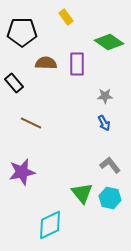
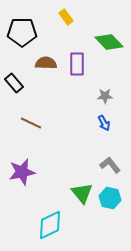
green diamond: rotated 12 degrees clockwise
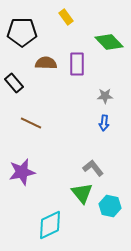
blue arrow: rotated 35 degrees clockwise
gray L-shape: moved 17 px left, 3 px down
cyan hexagon: moved 8 px down
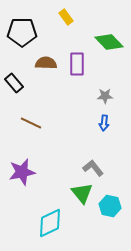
cyan diamond: moved 2 px up
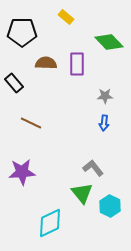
yellow rectangle: rotated 14 degrees counterclockwise
purple star: rotated 8 degrees clockwise
cyan hexagon: rotated 15 degrees clockwise
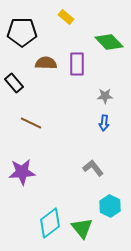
green triangle: moved 35 px down
cyan diamond: rotated 12 degrees counterclockwise
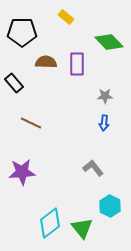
brown semicircle: moved 1 px up
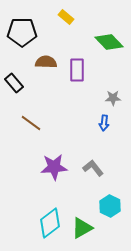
purple rectangle: moved 6 px down
gray star: moved 8 px right, 2 px down
brown line: rotated 10 degrees clockwise
purple star: moved 32 px right, 5 px up
green triangle: rotated 40 degrees clockwise
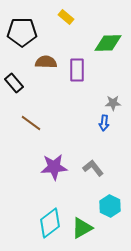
green diamond: moved 1 px left, 1 px down; rotated 48 degrees counterclockwise
gray star: moved 5 px down
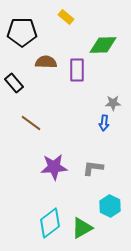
green diamond: moved 5 px left, 2 px down
gray L-shape: rotated 45 degrees counterclockwise
